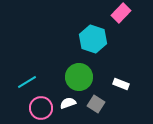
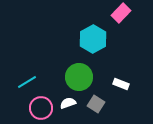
cyan hexagon: rotated 12 degrees clockwise
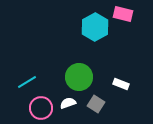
pink rectangle: moved 2 px right, 1 px down; rotated 60 degrees clockwise
cyan hexagon: moved 2 px right, 12 px up
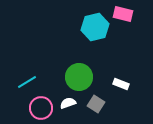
cyan hexagon: rotated 16 degrees clockwise
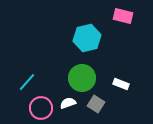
pink rectangle: moved 2 px down
cyan hexagon: moved 8 px left, 11 px down
green circle: moved 3 px right, 1 px down
cyan line: rotated 18 degrees counterclockwise
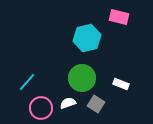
pink rectangle: moved 4 px left, 1 px down
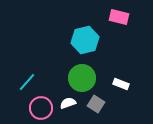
cyan hexagon: moved 2 px left, 2 px down
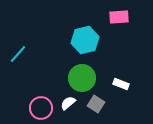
pink rectangle: rotated 18 degrees counterclockwise
cyan line: moved 9 px left, 28 px up
white semicircle: rotated 21 degrees counterclockwise
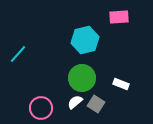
white semicircle: moved 7 px right, 1 px up
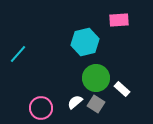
pink rectangle: moved 3 px down
cyan hexagon: moved 2 px down
green circle: moved 14 px right
white rectangle: moved 1 px right, 5 px down; rotated 21 degrees clockwise
